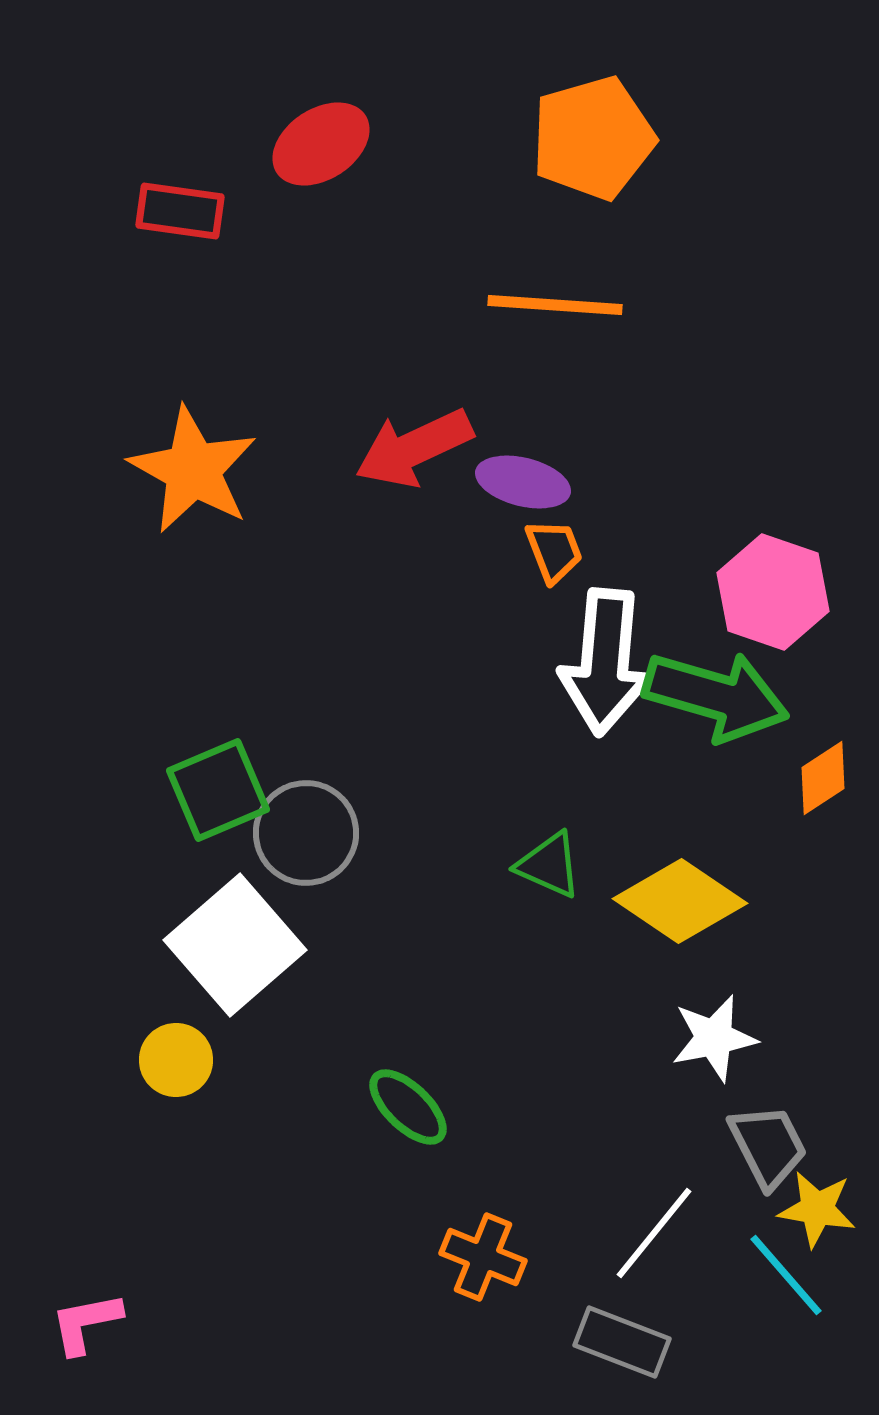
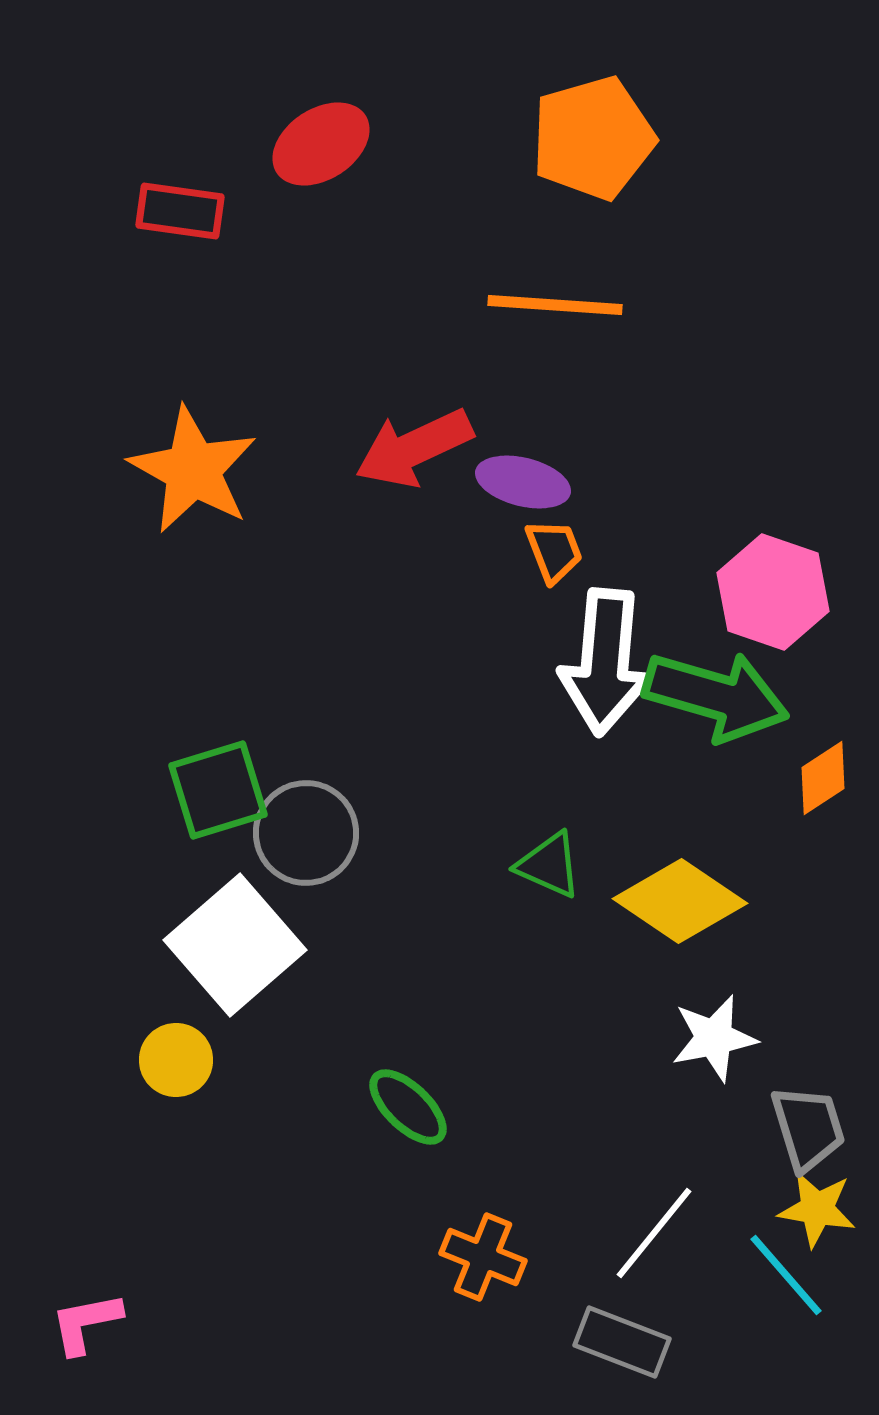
green square: rotated 6 degrees clockwise
gray trapezoid: moved 40 px right, 18 px up; rotated 10 degrees clockwise
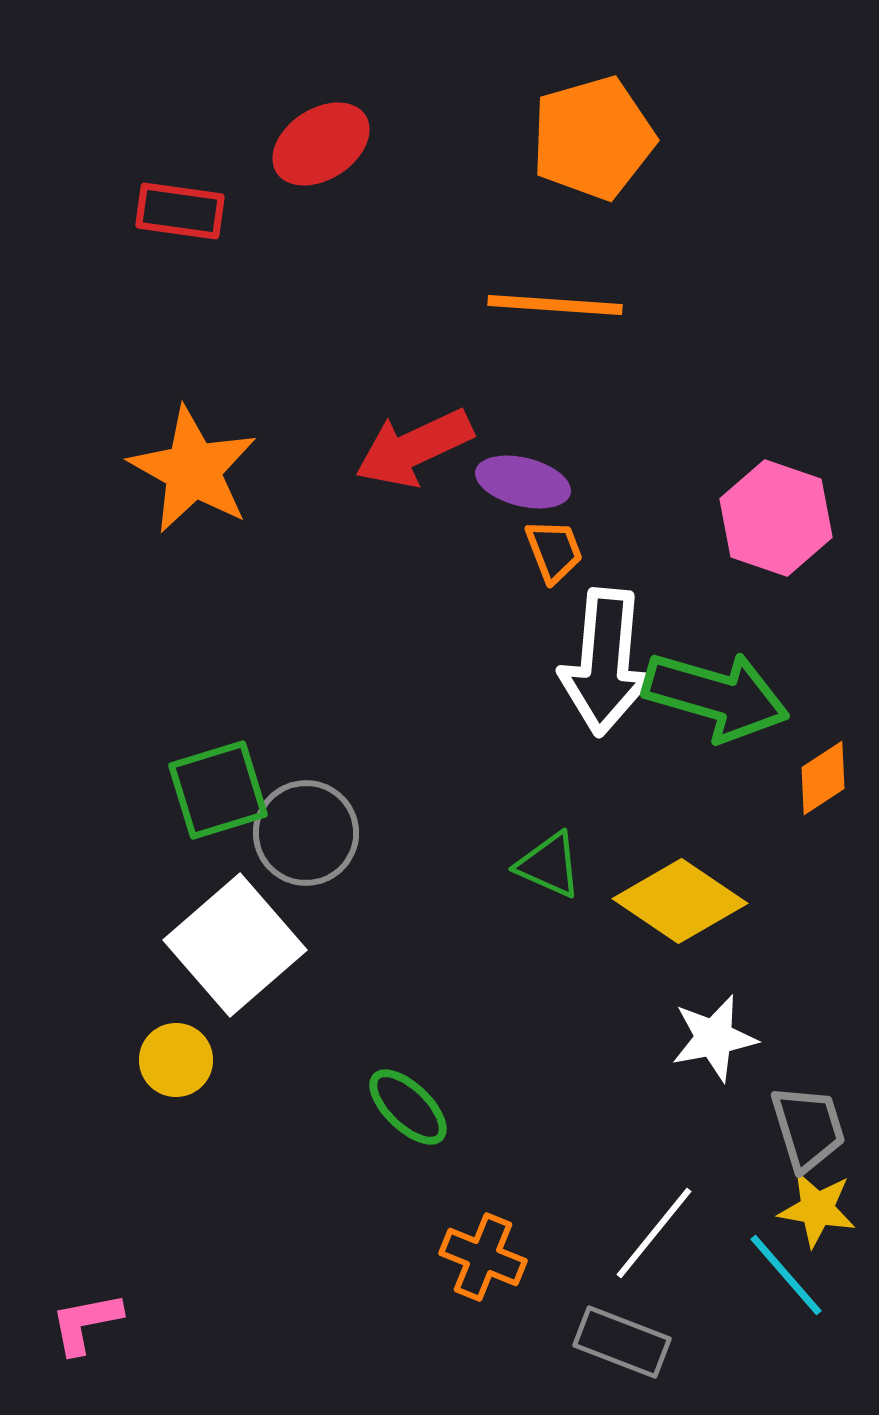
pink hexagon: moved 3 px right, 74 px up
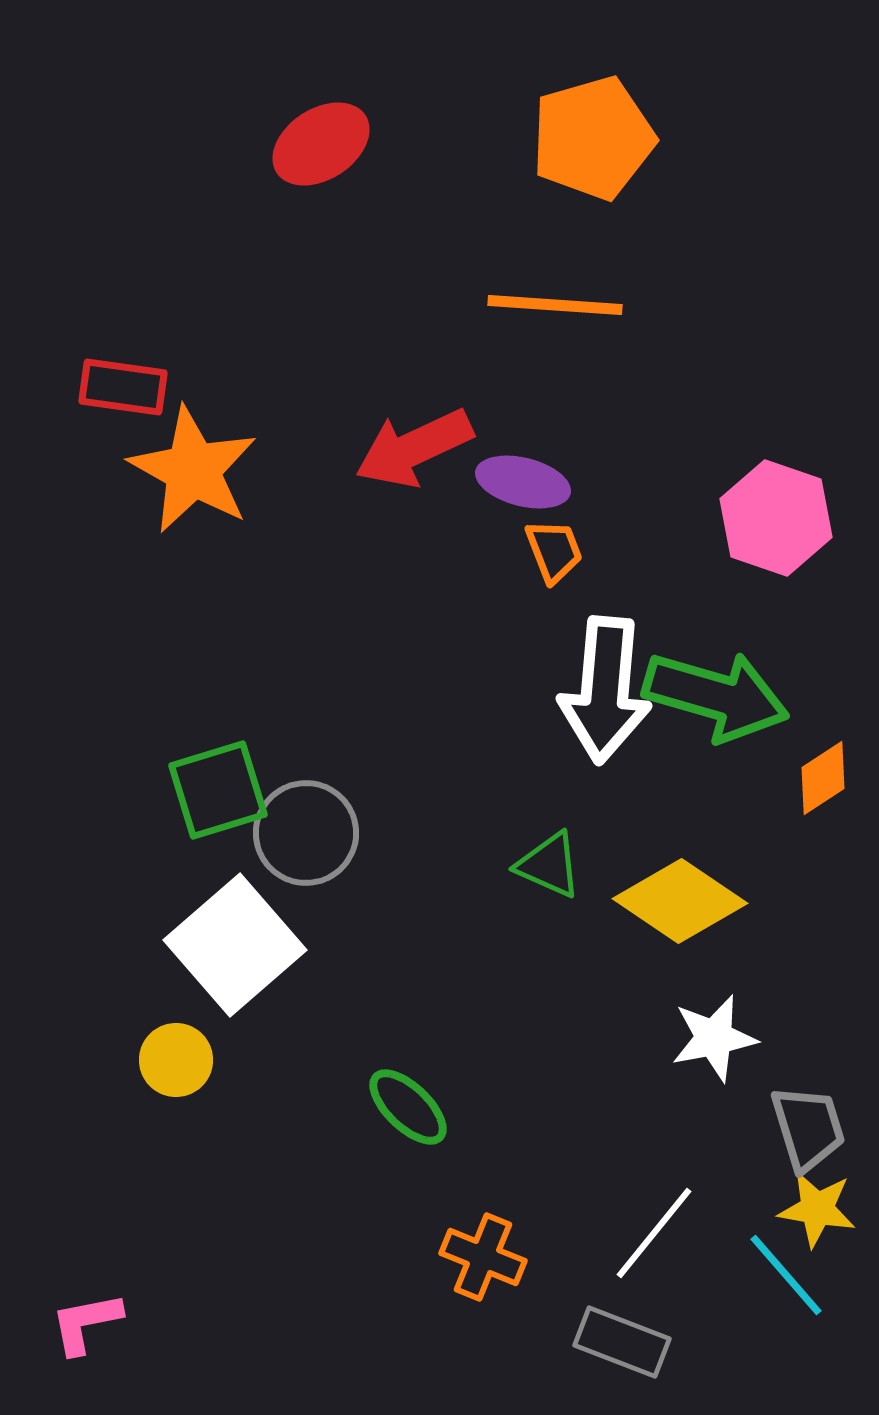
red rectangle: moved 57 px left, 176 px down
white arrow: moved 28 px down
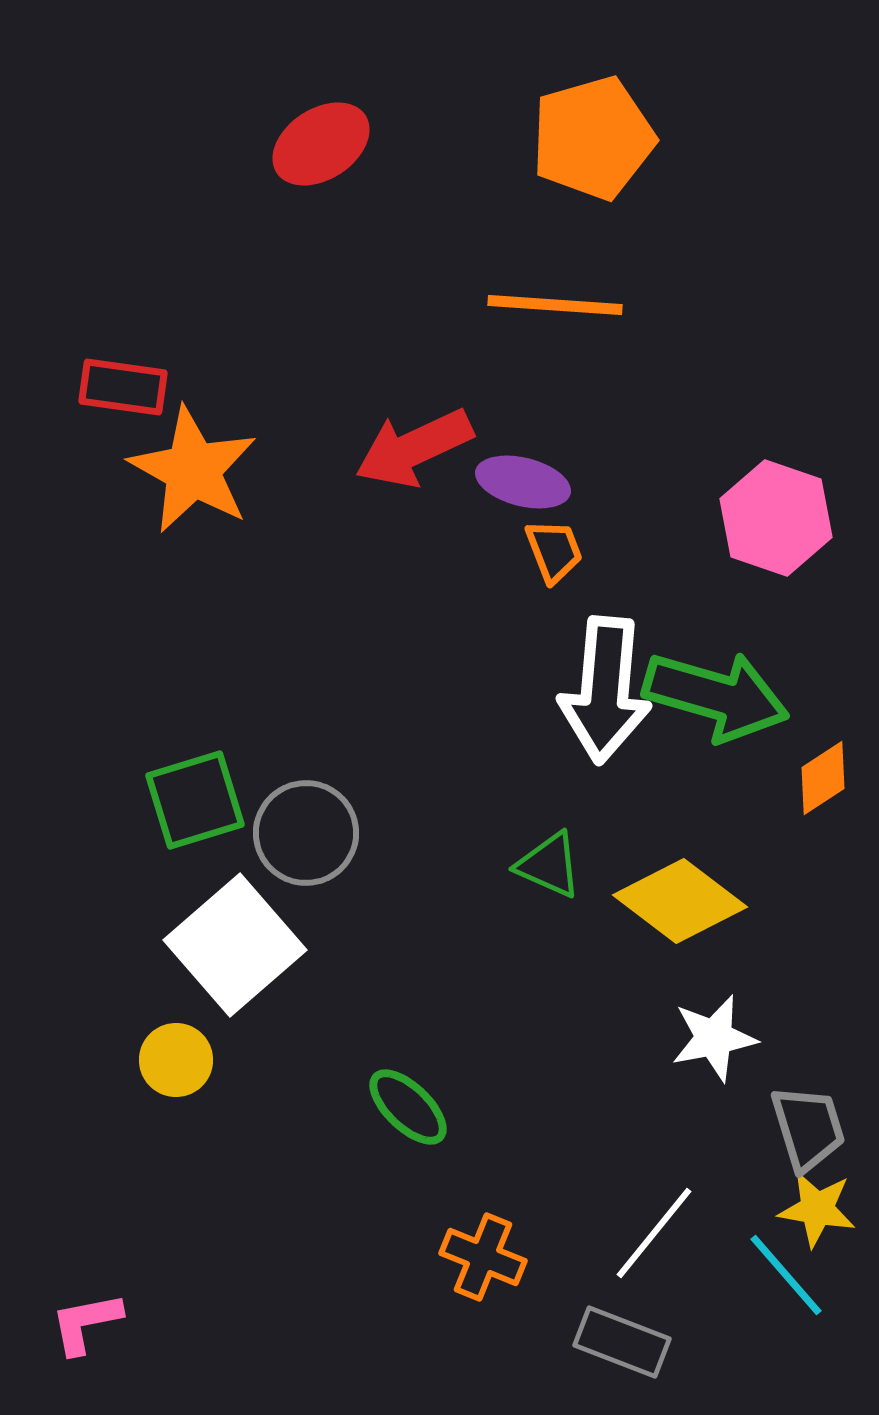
green square: moved 23 px left, 10 px down
yellow diamond: rotated 3 degrees clockwise
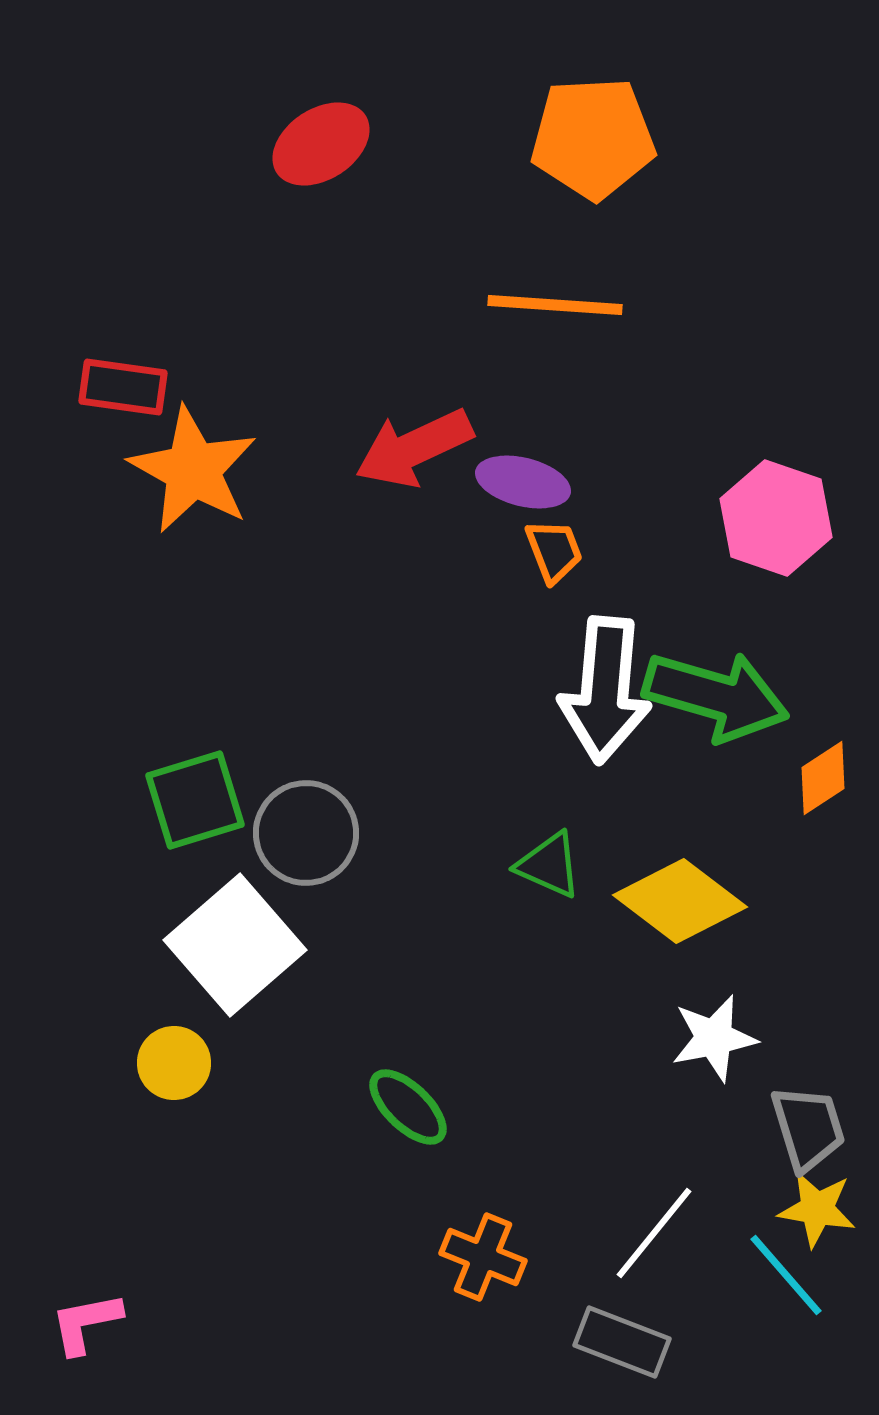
orange pentagon: rotated 13 degrees clockwise
yellow circle: moved 2 px left, 3 px down
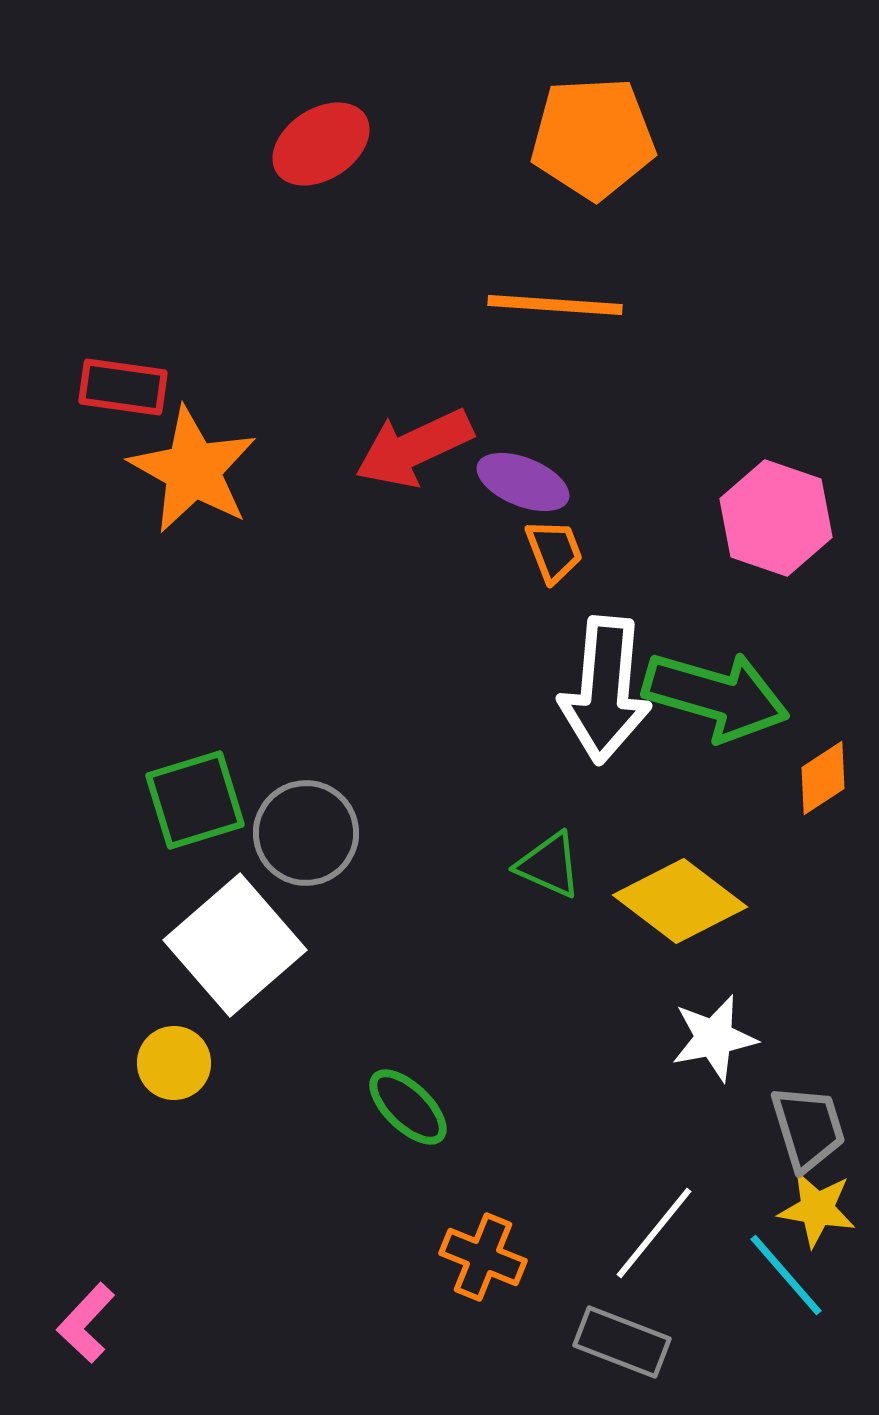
purple ellipse: rotated 8 degrees clockwise
pink L-shape: rotated 36 degrees counterclockwise
